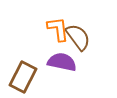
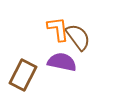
brown rectangle: moved 2 px up
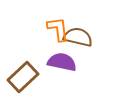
brown semicircle: rotated 40 degrees counterclockwise
brown rectangle: moved 2 px down; rotated 20 degrees clockwise
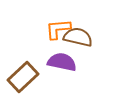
orange L-shape: rotated 88 degrees counterclockwise
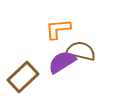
brown semicircle: moved 3 px right, 14 px down
purple semicircle: rotated 44 degrees counterclockwise
